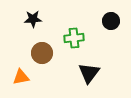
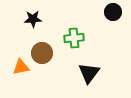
black circle: moved 2 px right, 9 px up
orange triangle: moved 10 px up
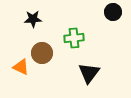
orange triangle: rotated 36 degrees clockwise
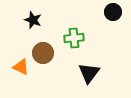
black star: moved 1 px down; rotated 24 degrees clockwise
brown circle: moved 1 px right
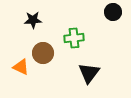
black star: rotated 24 degrees counterclockwise
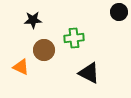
black circle: moved 6 px right
brown circle: moved 1 px right, 3 px up
black triangle: rotated 40 degrees counterclockwise
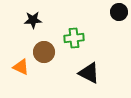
brown circle: moved 2 px down
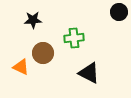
brown circle: moved 1 px left, 1 px down
